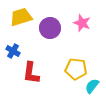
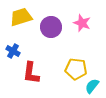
purple circle: moved 1 px right, 1 px up
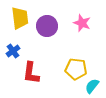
yellow trapezoid: moved 1 px left, 1 px down; rotated 100 degrees clockwise
purple circle: moved 4 px left, 1 px up
blue cross: rotated 24 degrees clockwise
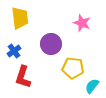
purple circle: moved 4 px right, 18 px down
blue cross: moved 1 px right
yellow pentagon: moved 3 px left, 1 px up
red L-shape: moved 8 px left, 4 px down; rotated 10 degrees clockwise
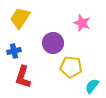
yellow trapezoid: rotated 140 degrees counterclockwise
purple circle: moved 2 px right, 1 px up
blue cross: rotated 24 degrees clockwise
yellow pentagon: moved 2 px left, 1 px up
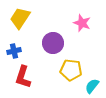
yellow pentagon: moved 3 px down
